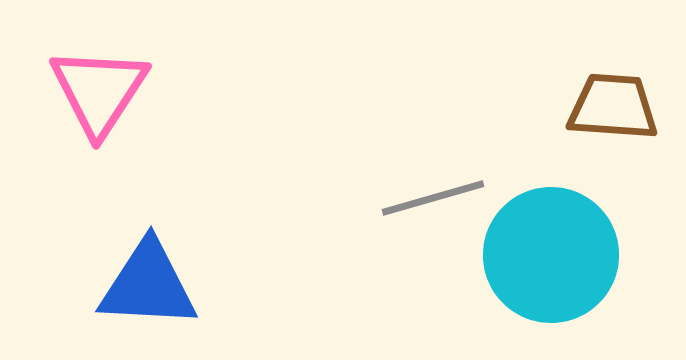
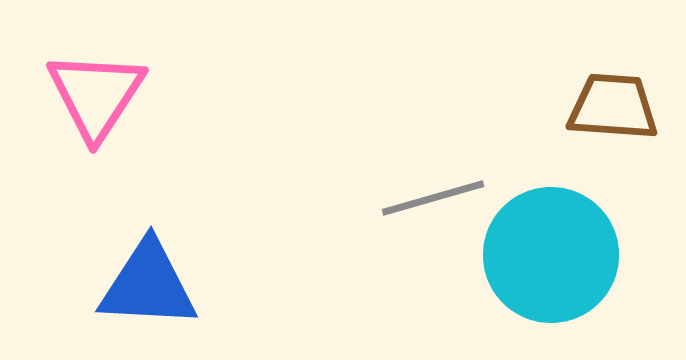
pink triangle: moved 3 px left, 4 px down
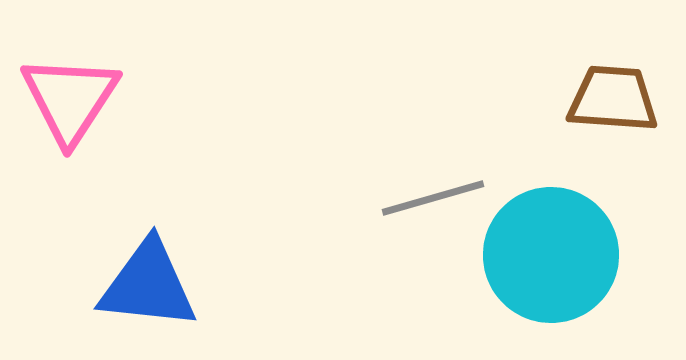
pink triangle: moved 26 px left, 4 px down
brown trapezoid: moved 8 px up
blue triangle: rotated 3 degrees clockwise
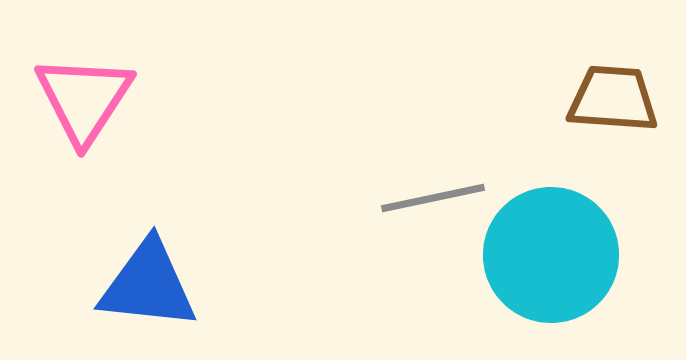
pink triangle: moved 14 px right
gray line: rotated 4 degrees clockwise
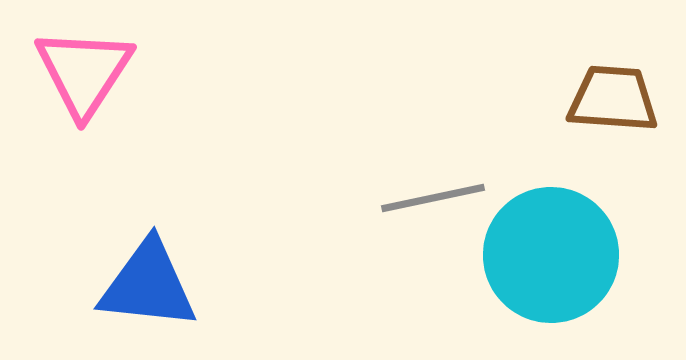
pink triangle: moved 27 px up
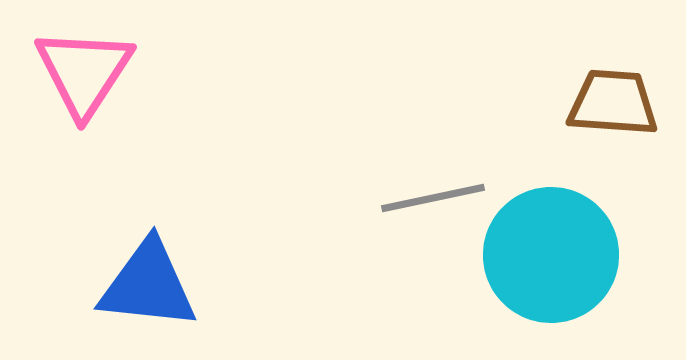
brown trapezoid: moved 4 px down
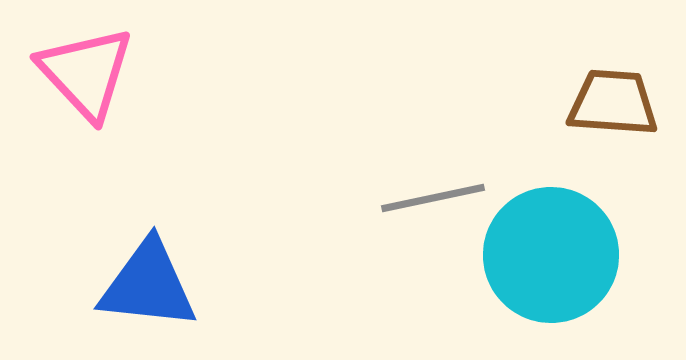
pink triangle: moved 2 px right, 1 px down; rotated 16 degrees counterclockwise
